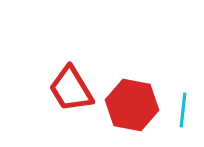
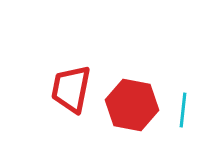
red trapezoid: rotated 42 degrees clockwise
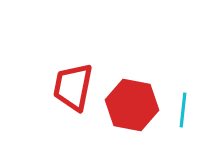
red trapezoid: moved 2 px right, 2 px up
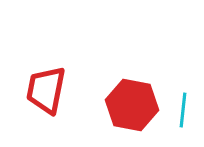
red trapezoid: moved 27 px left, 3 px down
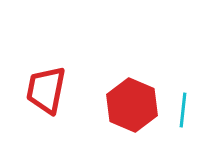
red hexagon: rotated 12 degrees clockwise
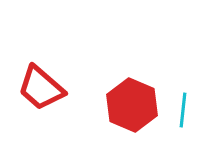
red trapezoid: moved 5 px left, 2 px up; rotated 60 degrees counterclockwise
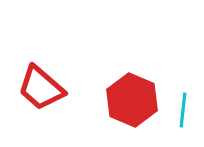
red hexagon: moved 5 px up
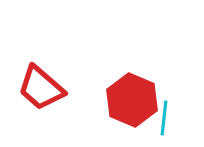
cyan line: moved 19 px left, 8 px down
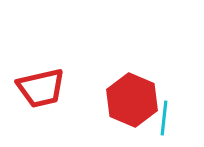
red trapezoid: rotated 54 degrees counterclockwise
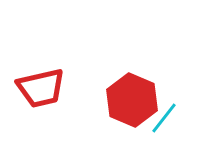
cyan line: rotated 32 degrees clockwise
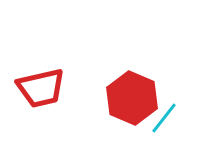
red hexagon: moved 2 px up
